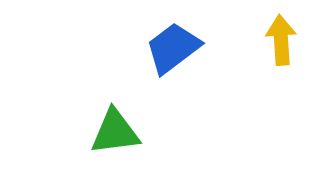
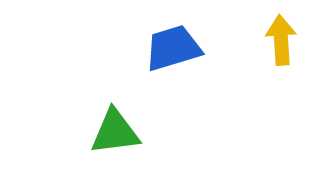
blue trapezoid: rotated 20 degrees clockwise
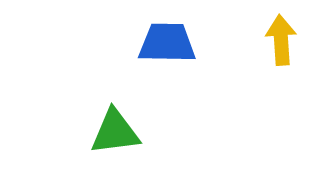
blue trapezoid: moved 6 px left, 5 px up; rotated 18 degrees clockwise
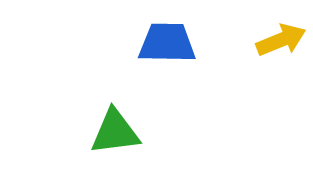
yellow arrow: rotated 72 degrees clockwise
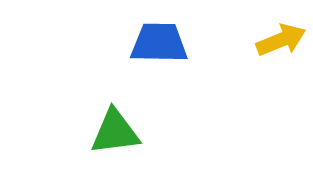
blue trapezoid: moved 8 px left
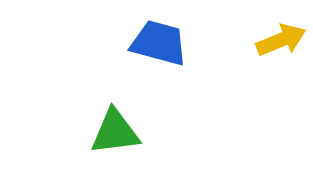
blue trapezoid: rotated 14 degrees clockwise
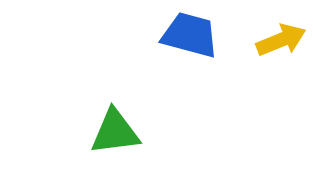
blue trapezoid: moved 31 px right, 8 px up
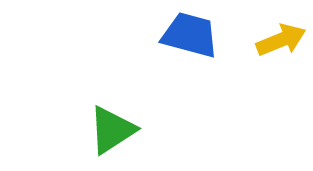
green triangle: moved 3 px left, 2 px up; rotated 26 degrees counterclockwise
